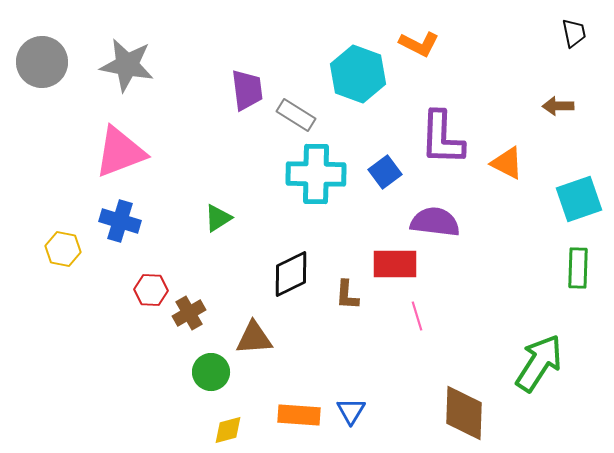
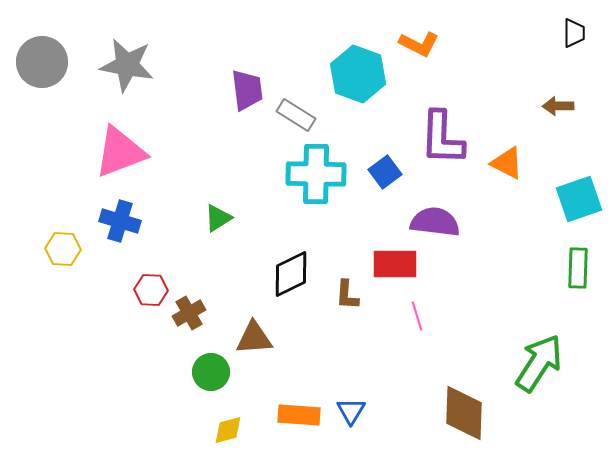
black trapezoid: rotated 12 degrees clockwise
yellow hexagon: rotated 8 degrees counterclockwise
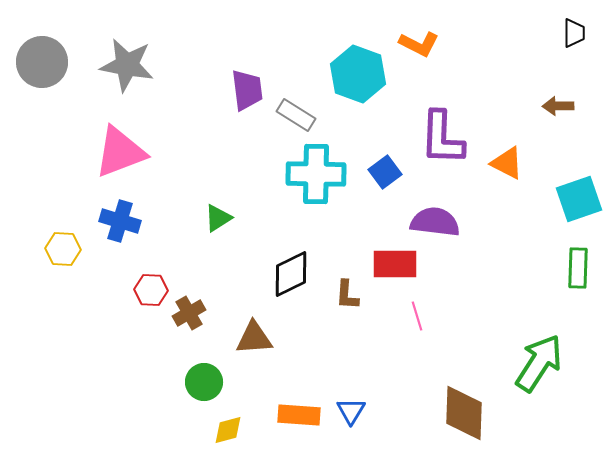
green circle: moved 7 px left, 10 px down
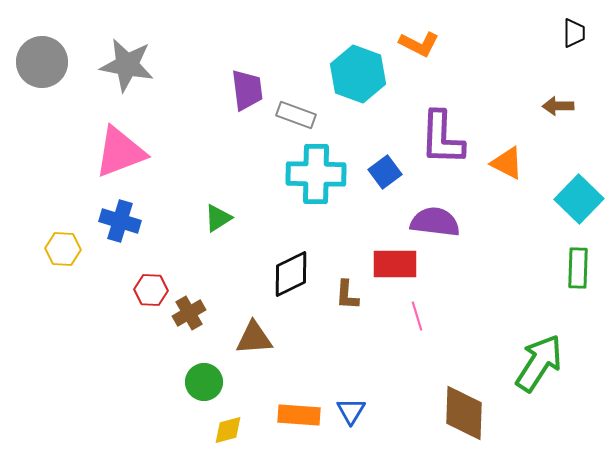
gray rectangle: rotated 12 degrees counterclockwise
cyan square: rotated 27 degrees counterclockwise
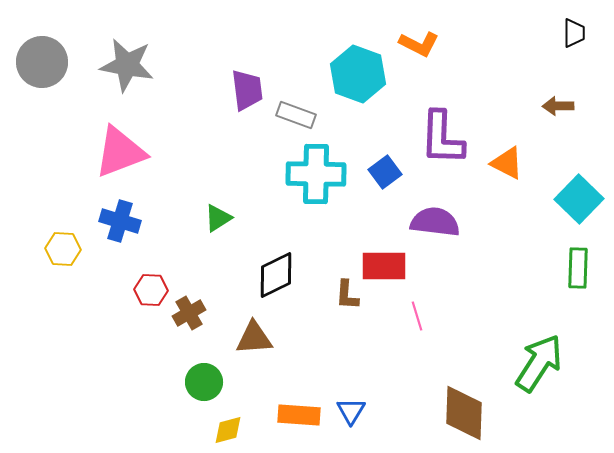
red rectangle: moved 11 px left, 2 px down
black diamond: moved 15 px left, 1 px down
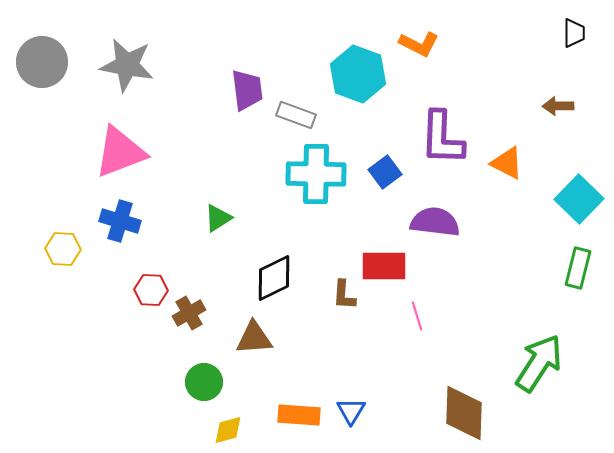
green rectangle: rotated 12 degrees clockwise
black diamond: moved 2 px left, 3 px down
brown L-shape: moved 3 px left
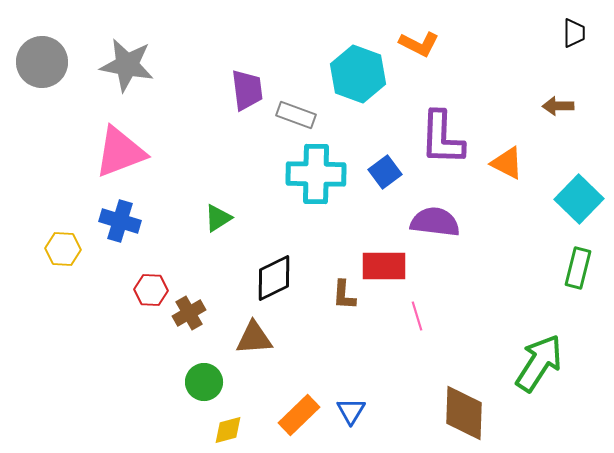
orange rectangle: rotated 48 degrees counterclockwise
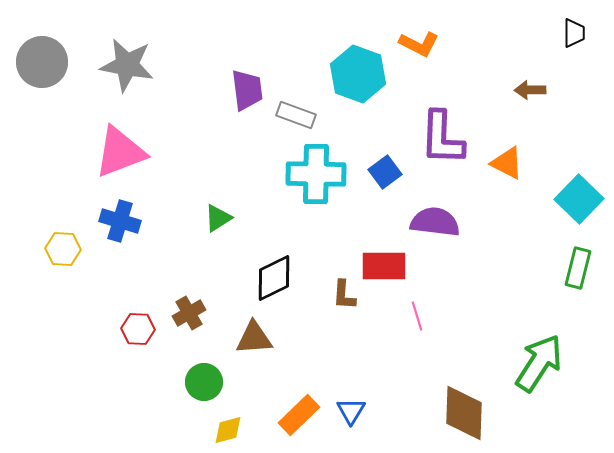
brown arrow: moved 28 px left, 16 px up
red hexagon: moved 13 px left, 39 px down
